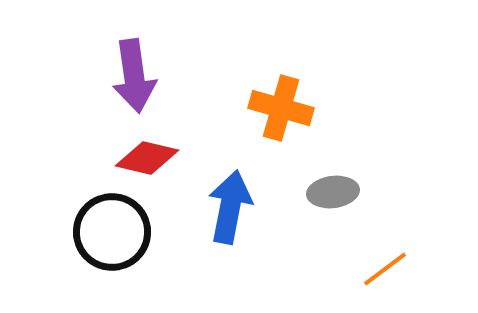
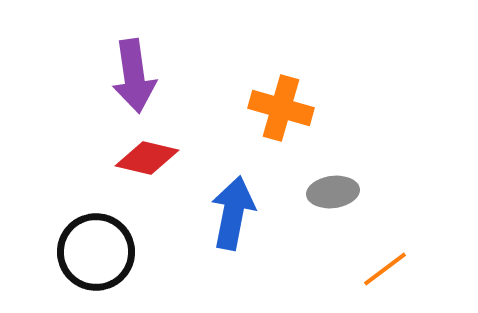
blue arrow: moved 3 px right, 6 px down
black circle: moved 16 px left, 20 px down
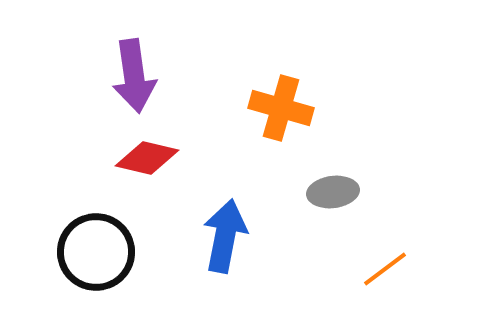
blue arrow: moved 8 px left, 23 px down
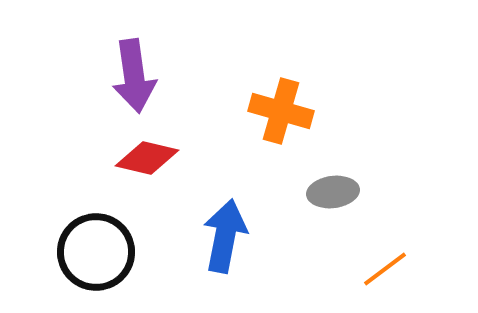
orange cross: moved 3 px down
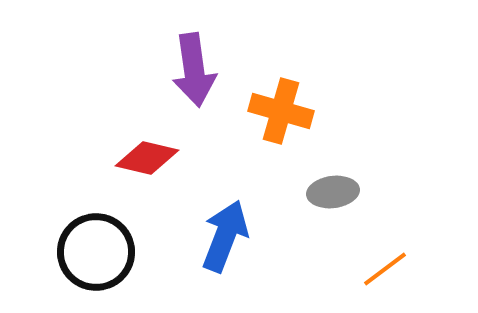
purple arrow: moved 60 px right, 6 px up
blue arrow: rotated 10 degrees clockwise
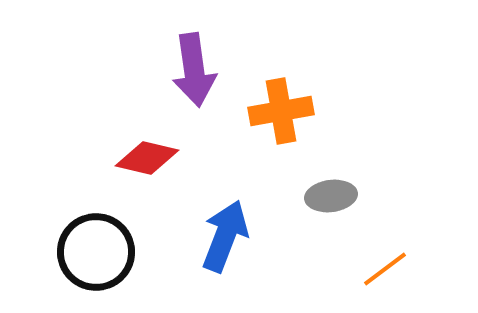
orange cross: rotated 26 degrees counterclockwise
gray ellipse: moved 2 px left, 4 px down
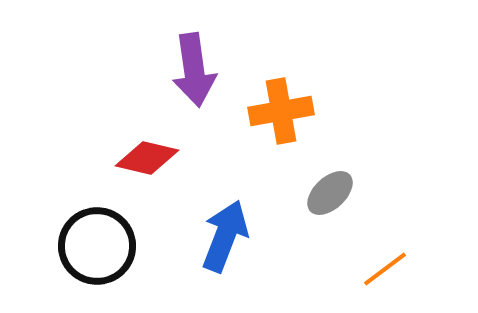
gray ellipse: moved 1 px left, 3 px up; rotated 36 degrees counterclockwise
black circle: moved 1 px right, 6 px up
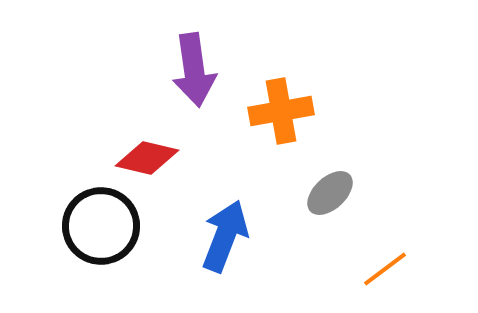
black circle: moved 4 px right, 20 px up
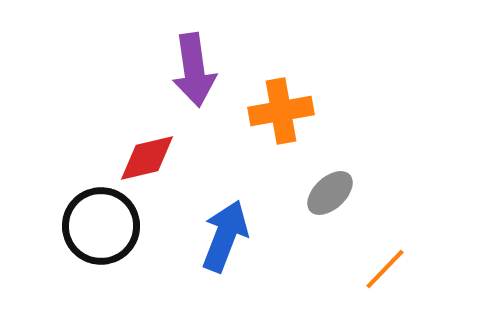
red diamond: rotated 26 degrees counterclockwise
orange line: rotated 9 degrees counterclockwise
